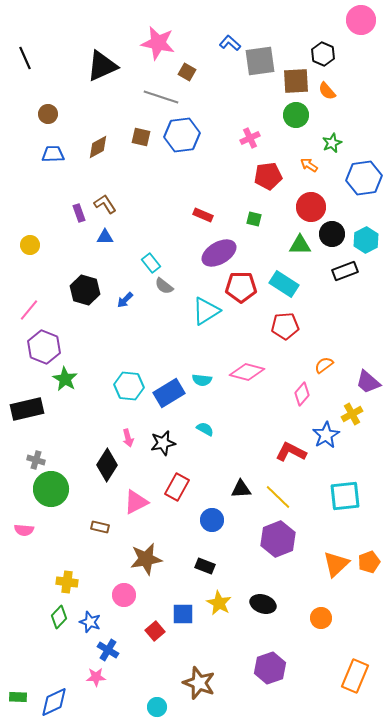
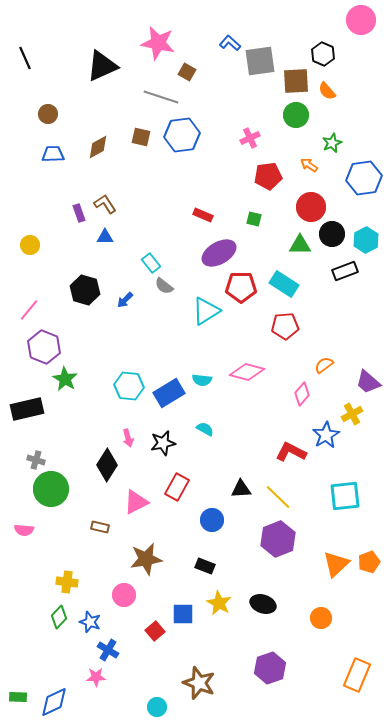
orange rectangle at (355, 676): moved 2 px right, 1 px up
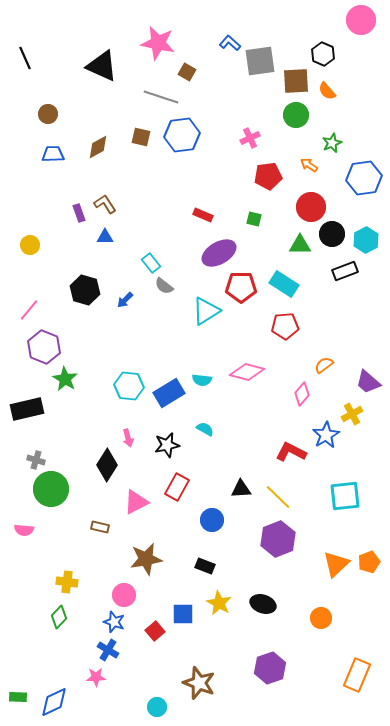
black triangle at (102, 66): rotated 48 degrees clockwise
black star at (163, 443): moved 4 px right, 2 px down
blue star at (90, 622): moved 24 px right
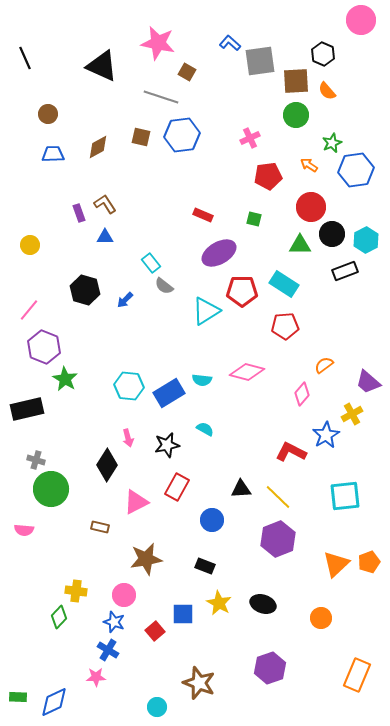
blue hexagon at (364, 178): moved 8 px left, 8 px up
red pentagon at (241, 287): moved 1 px right, 4 px down
yellow cross at (67, 582): moved 9 px right, 9 px down
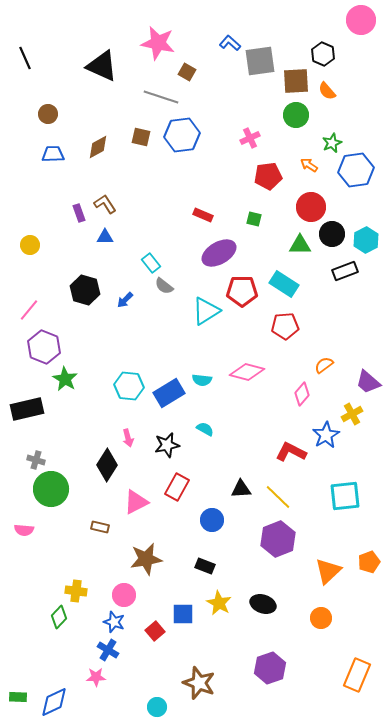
orange triangle at (336, 564): moved 8 px left, 7 px down
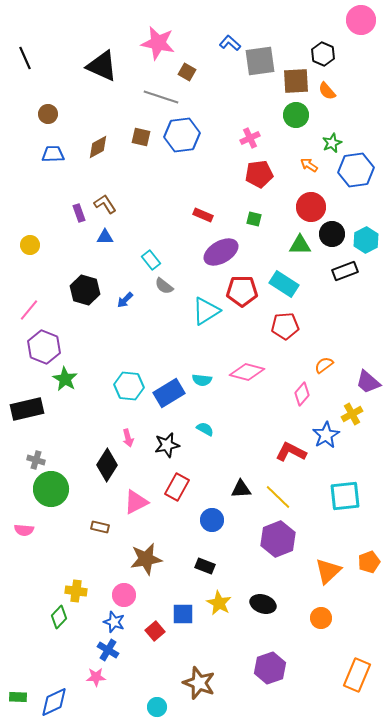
red pentagon at (268, 176): moved 9 px left, 2 px up
purple ellipse at (219, 253): moved 2 px right, 1 px up
cyan rectangle at (151, 263): moved 3 px up
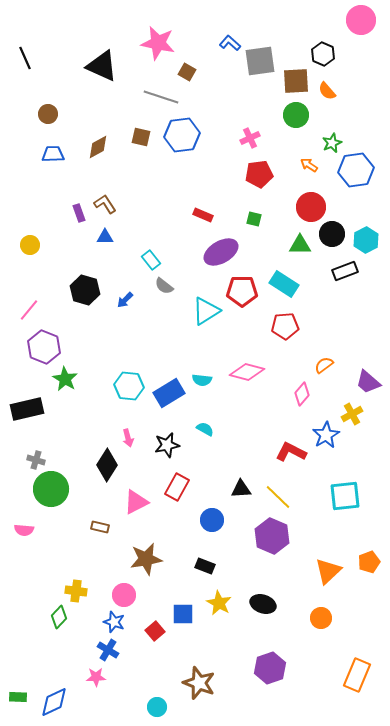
purple hexagon at (278, 539): moved 6 px left, 3 px up; rotated 16 degrees counterclockwise
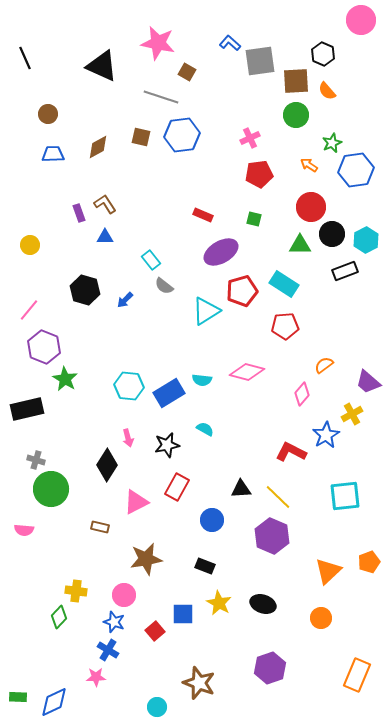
red pentagon at (242, 291): rotated 16 degrees counterclockwise
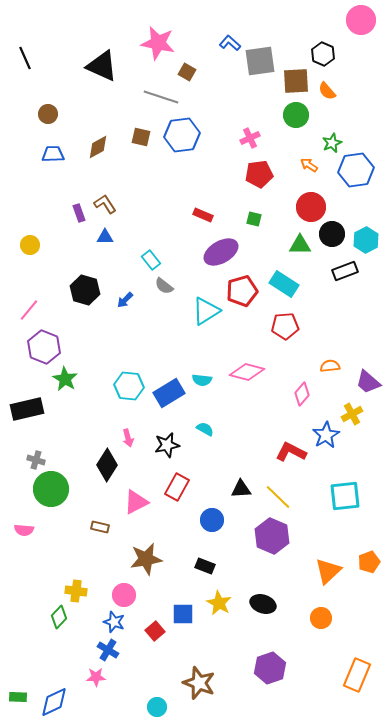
orange semicircle at (324, 365): moved 6 px right, 1 px down; rotated 30 degrees clockwise
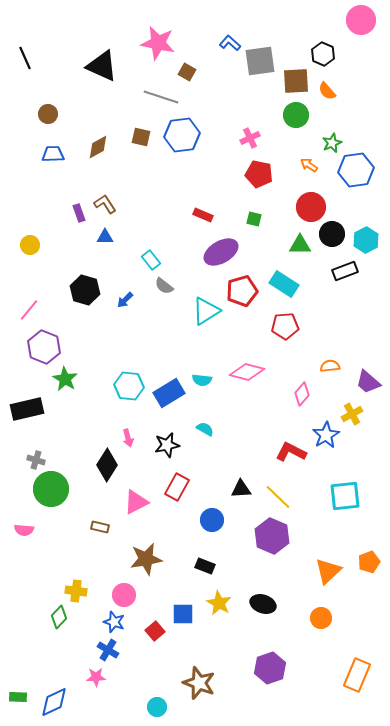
red pentagon at (259, 174): rotated 20 degrees clockwise
